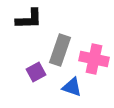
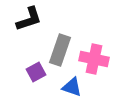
black L-shape: rotated 16 degrees counterclockwise
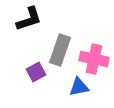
blue triangle: moved 7 px right; rotated 30 degrees counterclockwise
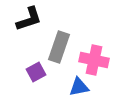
gray rectangle: moved 1 px left, 3 px up
pink cross: moved 1 px down
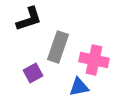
gray rectangle: moved 1 px left
purple square: moved 3 px left, 1 px down
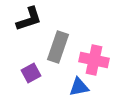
purple square: moved 2 px left
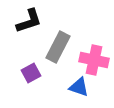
black L-shape: moved 2 px down
gray rectangle: rotated 8 degrees clockwise
blue triangle: rotated 30 degrees clockwise
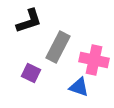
purple square: rotated 36 degrees counterclockwise
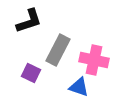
gray rectangle: moved 3 px down
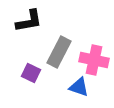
black L-shape: rotated 8 degrees clockwise
gray rectangle: moved 1 px right, 2 px down
